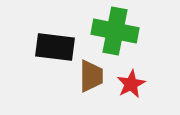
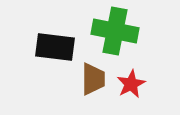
brown trapezoid: moved 2 px right, 3 px down
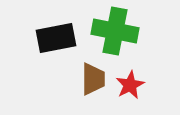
black rectangle: moved 1 px right, 9 px up; rotated 18 degrees counterclockwise
red star: moved 1 px left, 1 px down
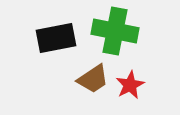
brown trapezoid: rotated 56 degrees clockwise
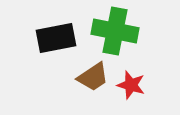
brown trapezoid: moved 2 px up
red star: moved 1 px right; rotated 28 degrees counterclockwise
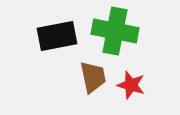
black rectangle: moved 1 px right, 2 px up
brown trapezoid: rotated 68 degrees counterclockwise
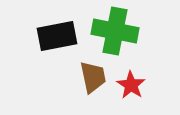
red star: rotated 16 degrees clockwise
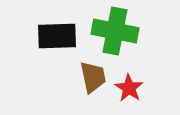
black rectangle: rotated 9 degrees clockwise
red star: moved 2 px left, 3 px down
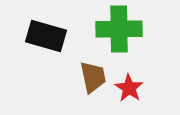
green cross: moved 4 px right, 2 px up; rotated 12 degrees counterclockwise
black rectangle: moved 11 px left; rotated 18 degrees clockwise
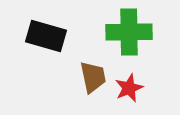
green cross: moved 10 px right, 3 px down
red star: rotated 16 degrees clockwise
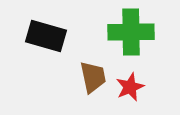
green cross: moved 2 px right
red star: moved 1 px right, 1 px up
